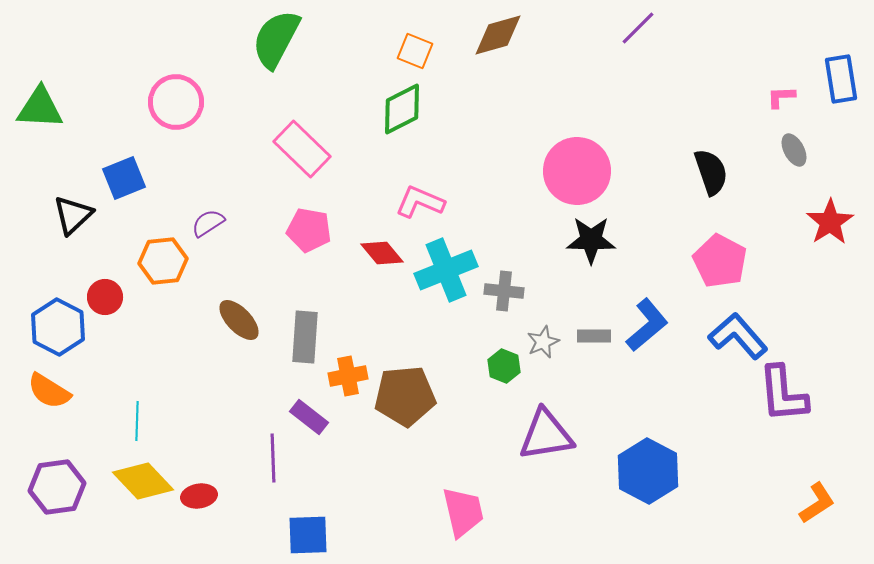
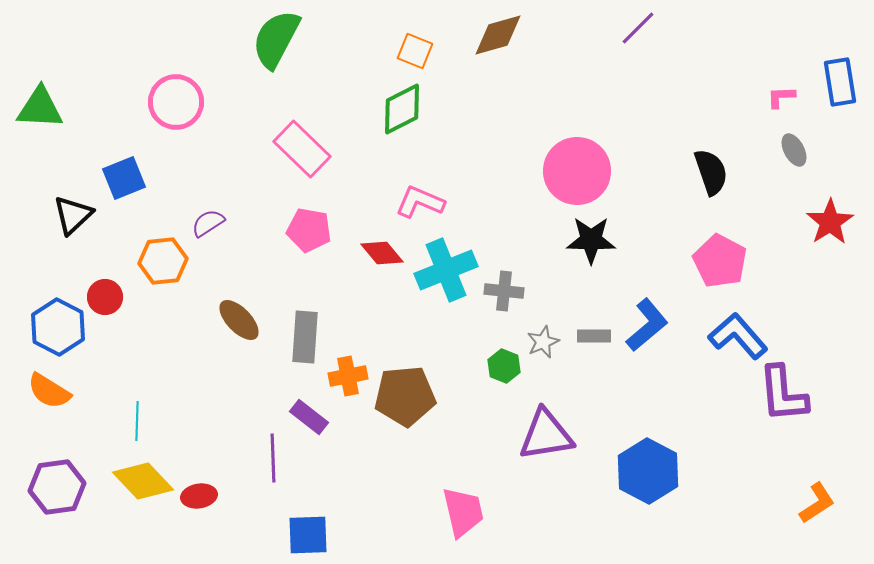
blue rectangle at (841, 79): moved 1 px left, 3 px down
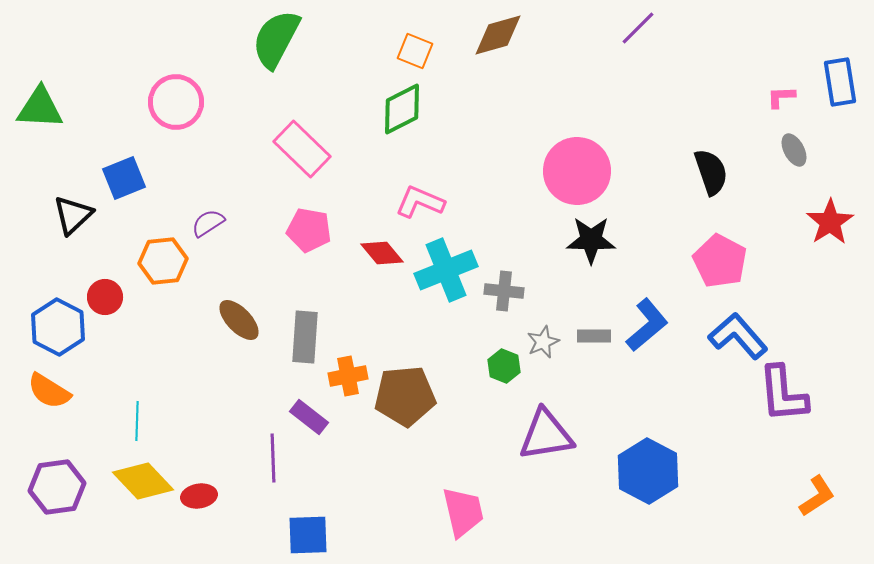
orange L-shape at (817, 503): moved 7 px up
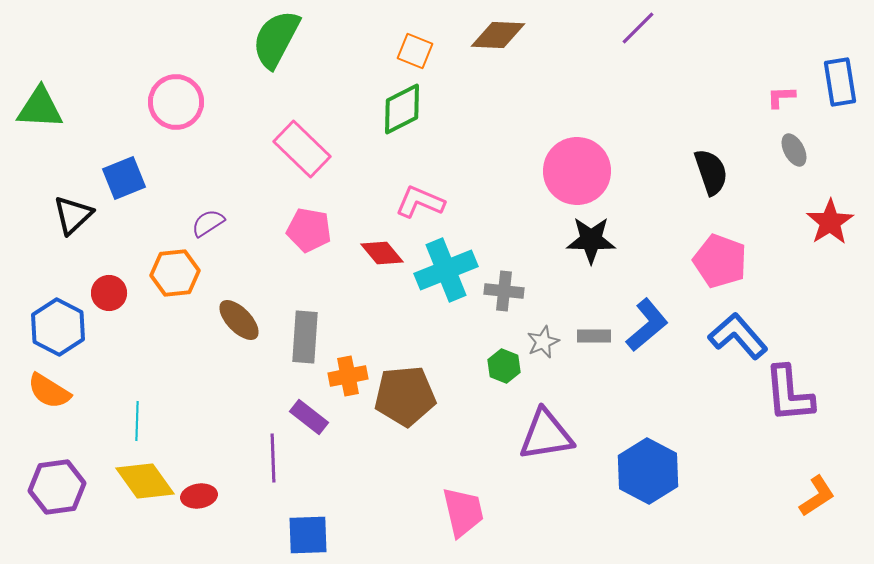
brown diamond at (498, 35): rotated 18 degrees clockwise
orange hexagon at (163, 261): moved 12 px right, 12 px down
pink pentagon at (720, 261): rotated 8 degrees counterclockwise
red circle at (105, 297): moved 4 px right, 4 px up
purple L-shape at (783, 394): moved 6 px right
yellow diamond at (143, 481): moved 2 px right; rotated 8 degrees clockwise
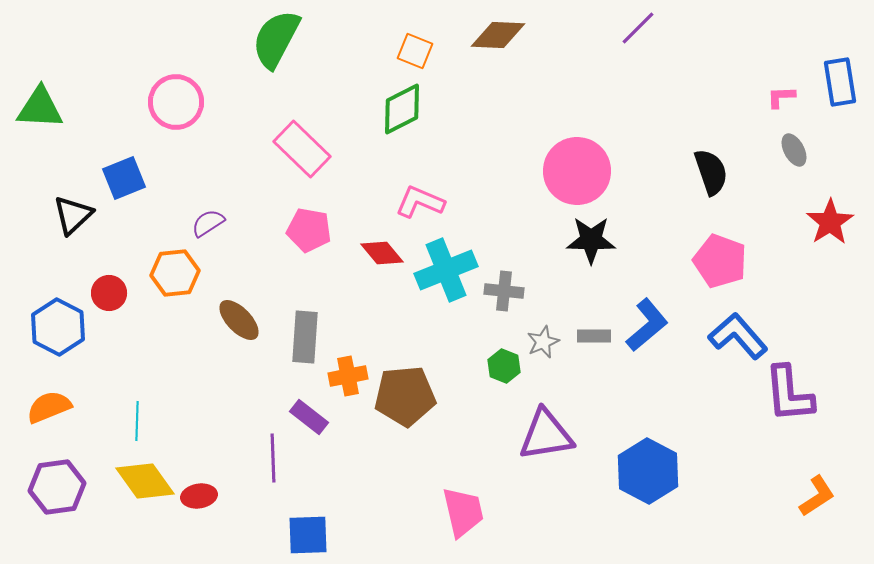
orange semicircle at (49, 391): moved 16 px down; rotated 126 degrees clockwise
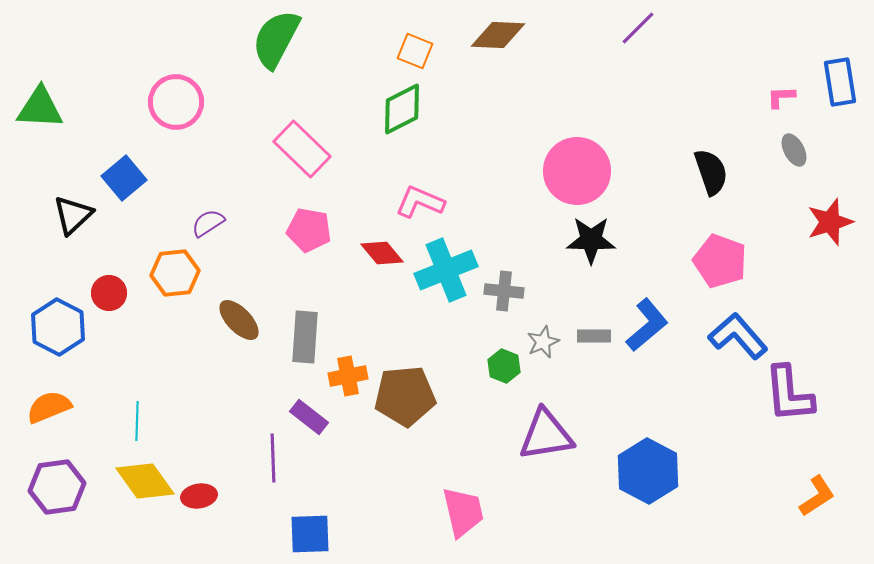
blue square at (124, 178): rotated 18 degrees counterclockwise
red star at (830, 222): rotated 15 degrees clockwise
blue square at (308, 535): moved 2 px right, 1 px up
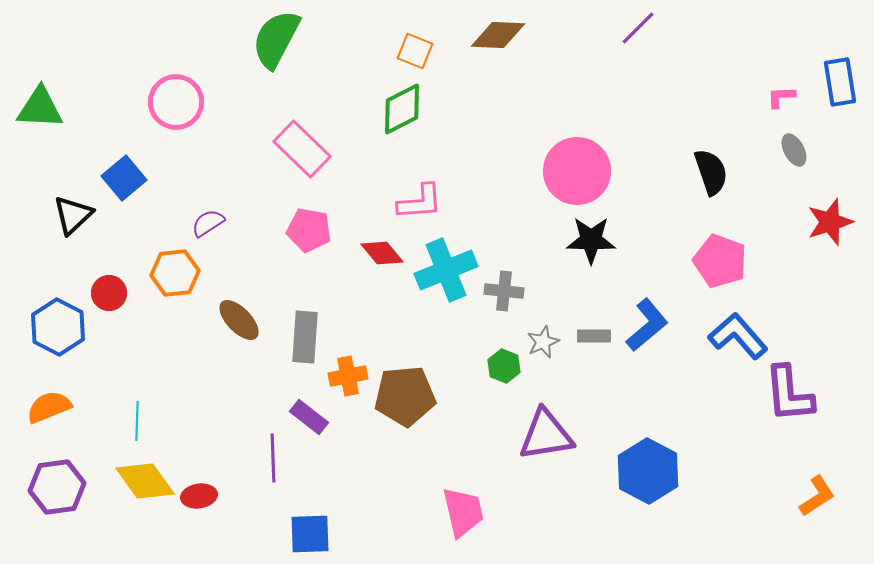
pink L-shape at (420, 202): rotated 153 degrees clockwise
